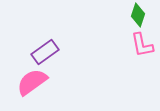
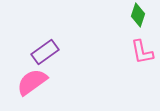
pink L-shape: moved 7 px down
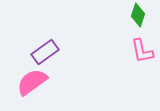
pink L-shape: moved 1 px up
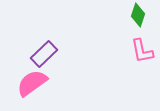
purple rectangle: moved 1 px left, 2 px down; rotated 8 degrees counterclockwise
pink semicircle: moved 1 px down
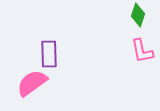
purple rectangle: moved 5 px right; rotated 48 degrees counterclockwise
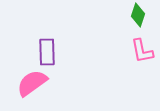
purple rectangle: moved 2 px left, 2 px up
